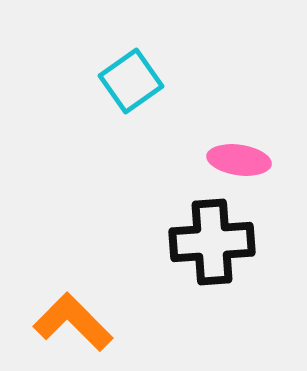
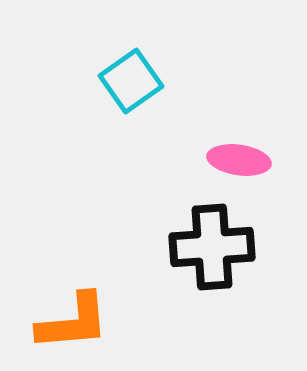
black cross: moved 5 px down
orange L-shape: rotated 130 degrees clockwise
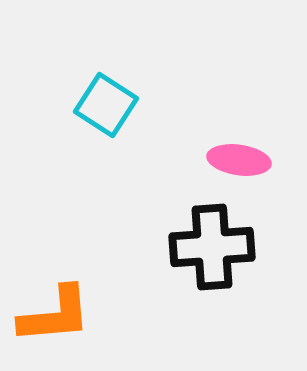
cyan square: moved 25 px left, 24 px down; rotated 22 degrees counterclockwise
orange L-shape: moved 18 px left, 7 px up
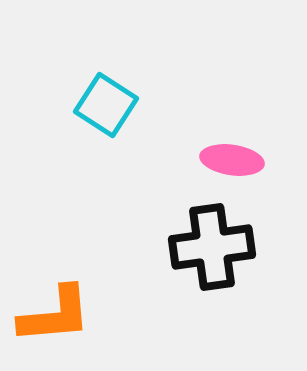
pink ellipse: moved 7 px left
black cross: rotated 4 degrees counterclockwise
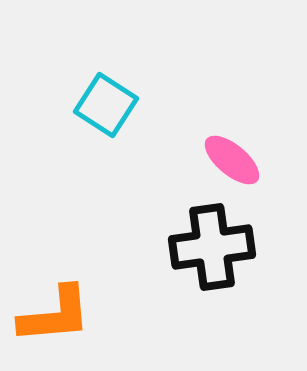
pink ellipse: rotated 32 degrees clockwise
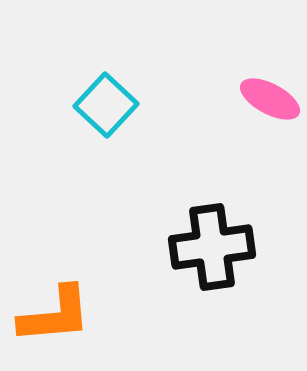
cyan square: rotated 10 degrees clockwise
pink ellipse: moved 38 px right, 61 px up; rotated 12 degrees counterclockwise
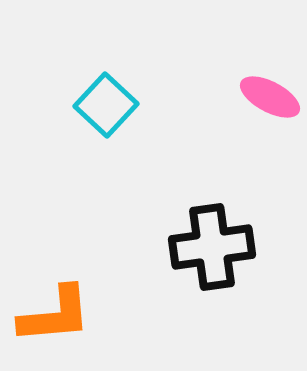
pink ellipse: moved 2 px up
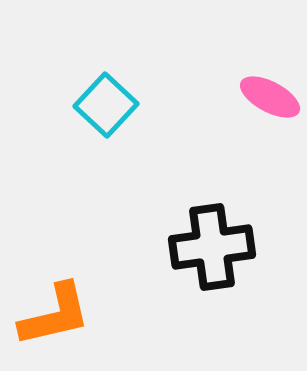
orange L-shape: rotated 8 degrees counterclockwise
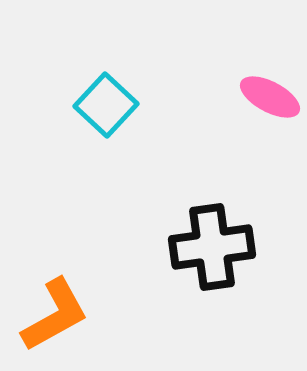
orange L-shape: rotated 16 degrees counterclockwise
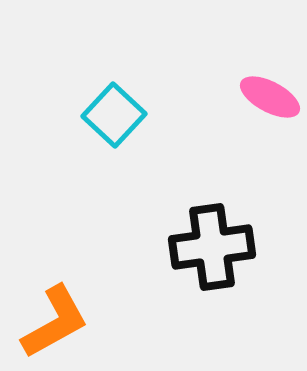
cyan square: moved 8 px right, 10 px down
orange L-shape: moved 7 px down
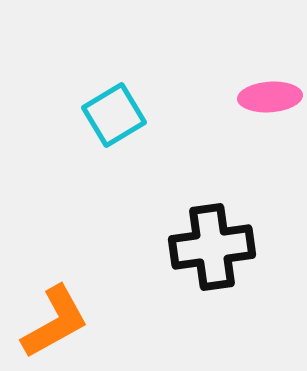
pink ellipse: rotated 32 degrees counterclockwise
cyan square: rotated 16 degrees clockwise
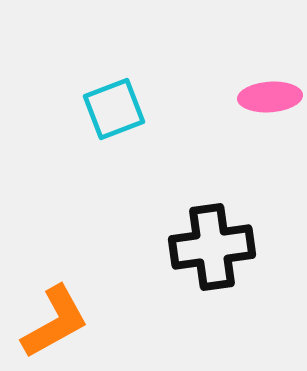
cyan square: moved 6 px up; rotated 10 degrees clockwise
